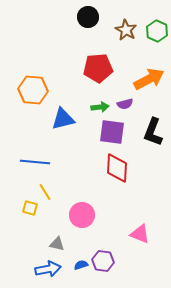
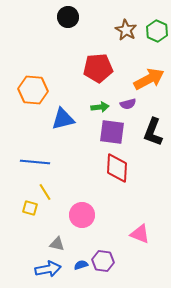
black circle: moved 20 px left
purple semicircle: moved 3 px right
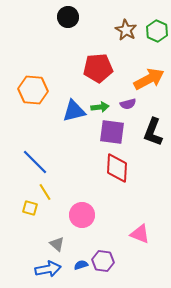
blue triangle: moved 11 px right, 8 px up
blue line: rotated 40 degrees clockwise
gray triangle: rotated 28 degrees clockwise
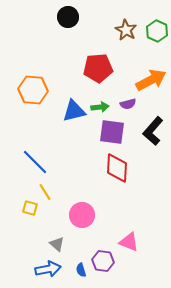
orange arrow: moved 2 px right, 1 px down
black L-shape: moved 1 px up; rotated 20 degrees clockwise
pink triangle: moved 11 px left, 8 px down
blue semicircle: moved 5 px down; rotated 88 degrees counterclockwise
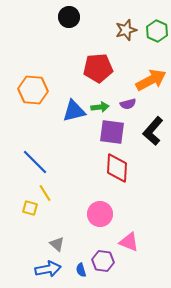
black circle: moved 1 px right
brown star: rotated 25 degrees clockwise
yellow line: moved 1 px down
pink circle: moved 18 px right, 1 px up
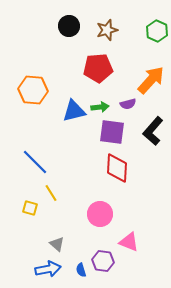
black circle: moved 9 px down
brown star: moved 19 px left
orange arrow: rotated 20 degrees counterclockwise
yellow line: moved 6 px right
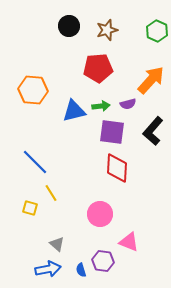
green arrow: moved 1 px right, 1 px up
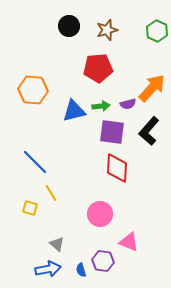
orange arrow: moved 1 px right, 8 px down
black L-shape: moved 4 px left
